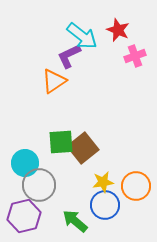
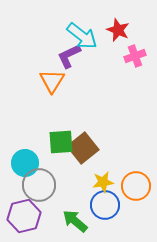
orange triangle: moved 2 px left; rotated 24 degrees counterclockwise
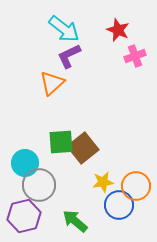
cyan arrow: moved 18 px left, 7 px up
orange triangle: moved 2 px down; rotated 16 degrees clockwise
blue circle: moved 14 px right
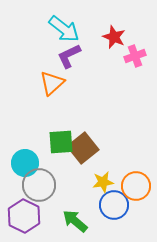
red star: moved 4 px left, 7 px down
blue circle: moved 5 px left
purple hexagon: rotated 20 degrees counterclockwise
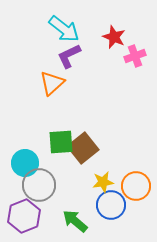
blue circle: moved 3 px left
purple hexagon: rotated 12 degrees clockwise
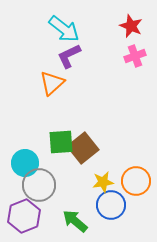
red star: moved 17 px right, 11 px up
orange circle: moved 5 px up
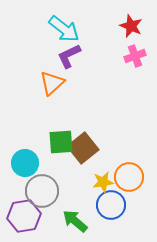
orange circle: moved 7 px left, 4 px up
gray circle: moved 3 px right, 6 px down
purple hexagon: rotated 12 degrees clockwise
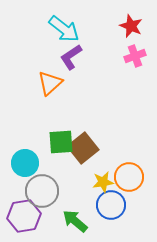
purple L-shape: moved 2 px right, 1 px down; rotated 8 degrees counterclockwise
orange triangle: moved 2 px left
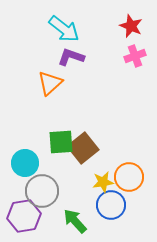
purple L-shape: rotated 52 degrees clockwise
green arrow: rotated 8 degrees clockwise
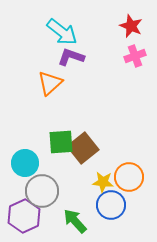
cyan arrow: moved 2 px left, 3 px down
yellow star: rotated 15 degrees clockwise
purple hexagon: rotated 16 degrees counterclockwise
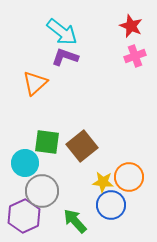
purple L-shape: moved 6 px left
orange triangle: moved 15 px left
green square: moved 14 px left; rotated 12 degrees clockwise
brown square: moved 1 px left, 2 px up
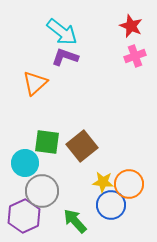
orange circle: moved 7 px down
